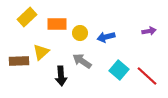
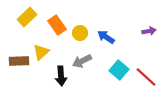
orange rectangle: moved 1 px down; rotated 54 degrees clockwise
blue arrow: rotated 48 degrees clockwise
gray arrow: rotated 60 degrees counterclockwise
red line: moved 1 px left, 1 px down
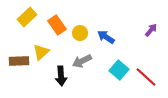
purple arrow: moved 2 px right, 1 px up; rotated 40 degrees counterclockwise
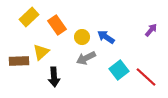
yellow rectangle: moved 2 px right
yellow circle: moved 2 px right, 4 px down
gray arrow: moved 4 px right, 3 px up
cyan square: rotated 12 degrees clockwise
black arrow: moved 7 px left, 1 px down
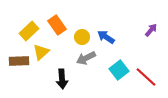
yellow rectangle: moved 14 px down
black arrow: moved 8 px right, 2 px down
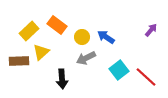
orange rectangle: rotated 18 degrees counterclockwise
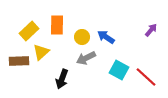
orange rectangle: rotated 54 degrees clockwise
cyan square: rotated 24 degrees counterclockwise
black arrow: rotated 24 degrees clockwise
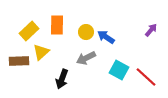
yellow circle: moved 4 px right, 5 px up
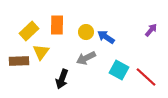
yellow triangle: rotated 12 degrees counterclockwise
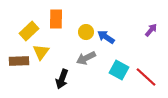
orange rectangle: moved 1 px left, 6 px up
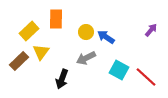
brown rectangle: rotated 42 degrees counterclockwise
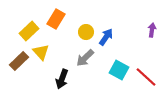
orange rectangle: rotated 30 degrees clockwise
purple arrow: moved 1 px right; rotated 32 degrees counterclockwise
blue arrow: rotated 90 degrees clockwise
yellow triangle: rotated 18 degrees counterclockwise
gray arrow: moved 1 px left; rotated 18 degrees counterclockwise
